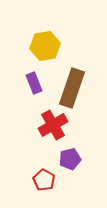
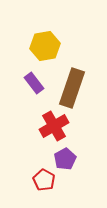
purple rectangle: rotated 15 degrees counterclockwise
red cross: moved 1 px right, 1 px down
purple pentagon: moved 5 px left; rotated 15 degrees counterclockwise
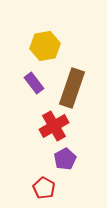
red pentagon: moved 8 px down
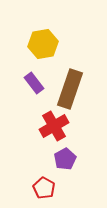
yellow hexagon: moved 2 px left, 2 px up
brown rectangle: moved 2 px left, 1 px down
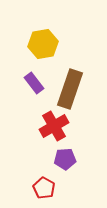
purple pentagon: rotated 25 degrees clockwise
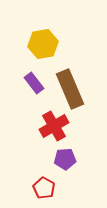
brown rectangle: rotated 42 degrees counterclockwise
